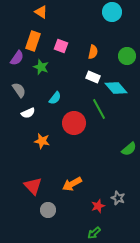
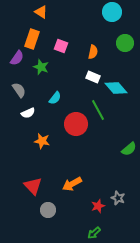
orange rectangle: moved 1 px left, 2 px up
green circle: moved 2 px left, 13 px up
green line: moved 1 px left, 1 px down
red circle: moved 2 px right, 1 px down
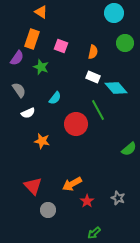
cyan circle: moved 2 px right, 1 px down
red star: moved 11 px left, 5 px up; rotated 16 degrees counterclockwise
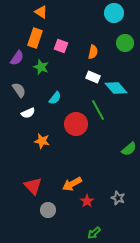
orange rectangle: moved 3 px right, 1 px up
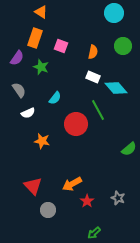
green circle: moved 2 px left, 3 px down
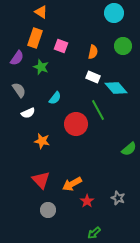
red triangle: moved 8 px right, 6 px up
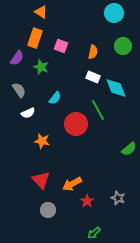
cyan diamond: rotated 20 degrees clockwise
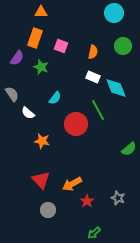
orange triangle: rotated 32 degrees counterclockwise
gray semicircle: moved 7 px left, 4 px down
white semicircle: rotated 64 degrees clockwise
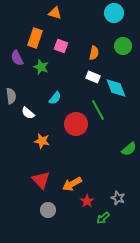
orange triangle: moved 14 px right, 1 px down; rotated 16 degrees clockwise
orange semicircle: moved 1 px right, 1 px down
purple semicircle: rotated 119 degrees clockwise
gray semicircle: moved 1 px left, 2 px down; rotated 28 degrees clockwise
green arrow: moved 9 px right, 15 px up
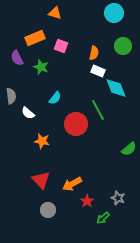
orange rectangle: rotated 48 degrees clockwise
white rectangle: moved 5 px right, 6 px up
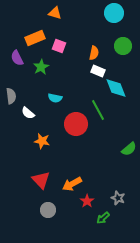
pink square: moved 2 px left
green star: rotated 21 degrees clockwise
cyan semicircle: rotated 64 degrees clockwise
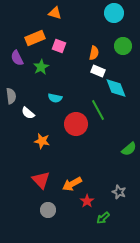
gray star: moved 1 px right, 6 px up
